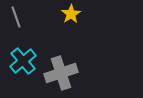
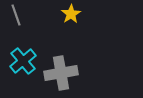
gray line: moved 2 px up
gray cross: rotated 8 degrees clockwise
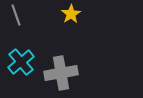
cyan cross: moved 2 px left, 1 px down
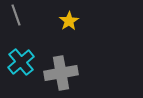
yellow star: moved 2 px left, 7 px down
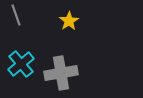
cyan cross: moved 2 px down
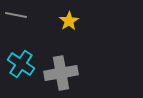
gray line: rotated 60 degrees counterclockwise
cyan cross: rotated 16 degrees counterclockwise
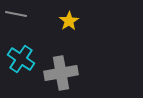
gray line: moved 1 px up
cyan cross: moved 5 px up
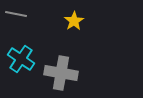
yellow star: moved 5 px right
gray cross: rotated 20 degrees clockwise
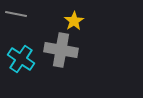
gray cross: moved 23 px up
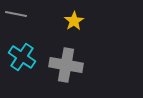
gray cross: moved 5 px right, 15 px down
cyan cross: moved 1 px right, 2 px up
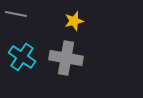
yellow star: rotated 18 degrees clockwise
gray cross: moved 7 px up
